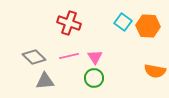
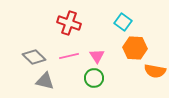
orange hexagon: moved 13 px left, 22 px down
pink triangle: moved 2 px right, 1 px up
gray triangle: rotated 18 degrees clockwise
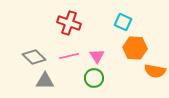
cyan square: rotated 12 degrees counterclockwise
gray triangle: rotated 12 degrees counterclockwise
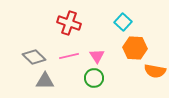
cyan square: rotated 18 degrees clockwise
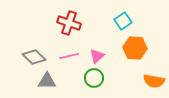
cyan square: moved 1 px up; rotated 12 degrees clockwise
pink triangle: rotated 21 degrees clockwise
orange semicircle: moved 1 px left, 10 px down
gray triangle: moved 2 px right
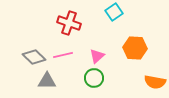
cyan square: moved 9 px left, 9 px up
pink line: moved 6 px left, 1 px up
orange semicircle: moved 1 px right, 1 px down
